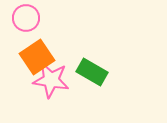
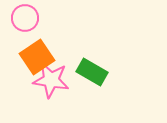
pink circle: moved 1 px left
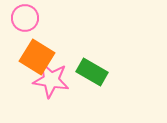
orange square: rotated 24 degrees counterclockwise
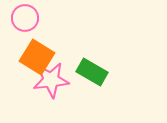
pink star: rotated 15 degrees counterclockwise
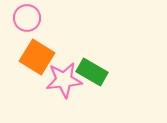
pink circle: moved 2 px right
pink star: moved 13 px right
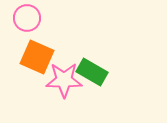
orange square: rotated 8 degrees counterclockwise
pink star: rotated 6 degrees clockwise
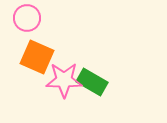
green rectangle: moved 10 px down
